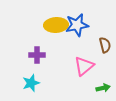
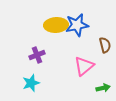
purple cross: rotated 21 degrees counterclockwise
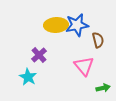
brown semicircle: moved 7 px left, 5 px up
purple cross: moved 2 px right; rotated 21 degrees counterclockwise
pink triangle: rotated 30 degrees counterclockwise
cyan star: moved 3 px left, 6 px up; rotated 24 degrees counterclockwise
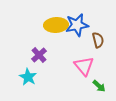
green arrow: moved 4 px left, 2 px up; rotated 56 degrees clockwise
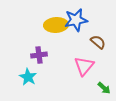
blue star: moved 1 px left, 5 px up
brown semicircle: moved 2 px down; rotated 35 degrees counterclockwise
purple cross: rotated 35 degrees clockwise
pink triangle: rotated 20 degrees clockwise
green arrow: moved 5 px right, 2 px down
